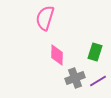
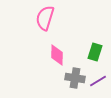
gray cross: rotated 30 degrees clockwise
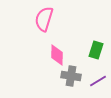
pink semicircle: moved 1 px left, 1 px down
green rectangle: moved 1 px right, 2 px up
gray cross: moved 4 px left, 2 px up
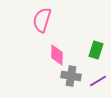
pink semicircle: moved 2 px left, 1 px down
